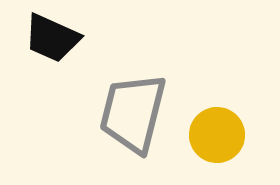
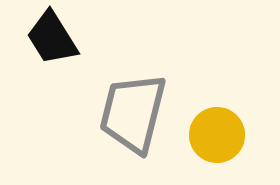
black trapezoid: rotated 34 degrees clockwise
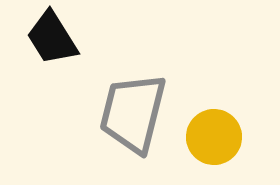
yellow circle: moved 3 px left, 2 px down
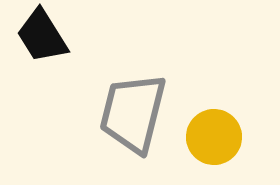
black trapezoid: moved 10 px left, 2 px up
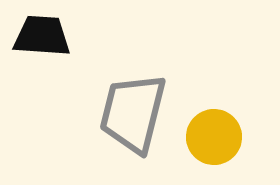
black trapezoid: rotated 126 degrees clockwise
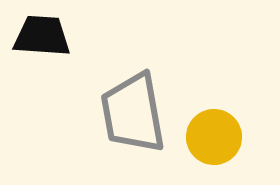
gray trapezoid: rotated 24 degrees counterclockwise
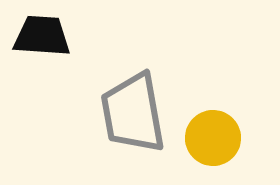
yellow circle: moved 1 px left, 1 px down
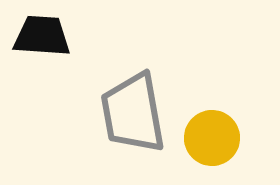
yellow circle: moved 1 px left
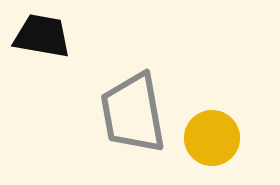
black trapezoid: rotated 6 degrees clockwise
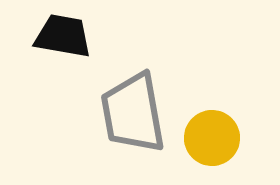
black trapezoid: moved 21 px right
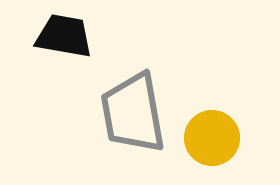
black trapezoid: moved 1 px right
